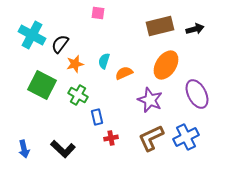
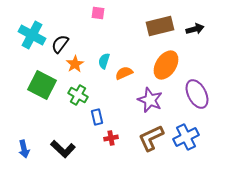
orange star: rotated 18 degrees counterclockwise
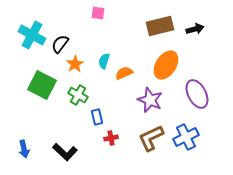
black L-shape: moved 2 px right, 3 px down
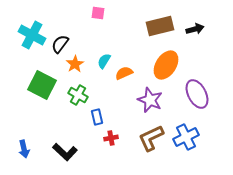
cyan semicircle: rotated 14 degrees clockwise
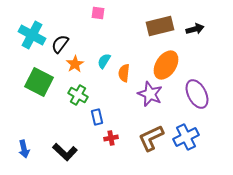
orange semicircle: rotated 60 degrees counterclockwise
green square: moved 3 px left, 3 px up
purple star: moved 6 px up
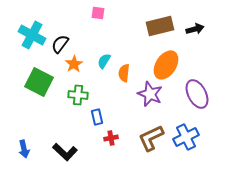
orange star: moved 1 px left
green cross: rotated 24 degrees counterclockwise
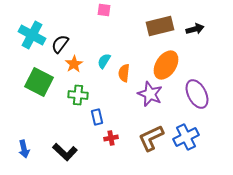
pink square: moved 6 px right, 3 px up
